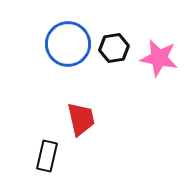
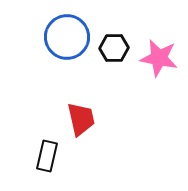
blue circle: moved 1 px left, 7 px up
black hexagon: rotated 8 degrees clockwise
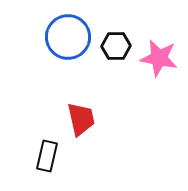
blue circle: moved 1 px right
black hexagon: moved 2 px right, 2 px up
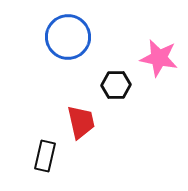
black hexagon: moved 39 px down
red trapezoid: moved 3 px down
black rectangle: moved 2 px left
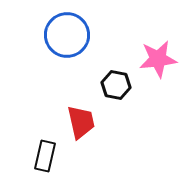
blue circle: moved 1 px left, 2 px up
pink star: moved 1 px left, 1 px down; rotated 18 degrees counterclockwise
black hexagon: rotated 12 degrees clockwise
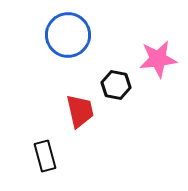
blue circle: moved 1 px right
red trapezoid: moved 1 px left, 11 px up
black rectangle: rotated 28 degrees counterclockwise
